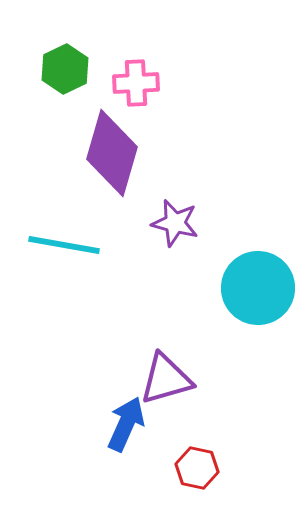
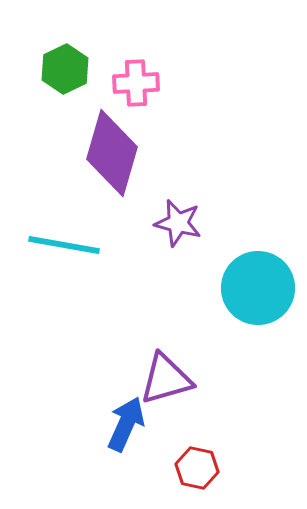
purple star: moved 3 px right
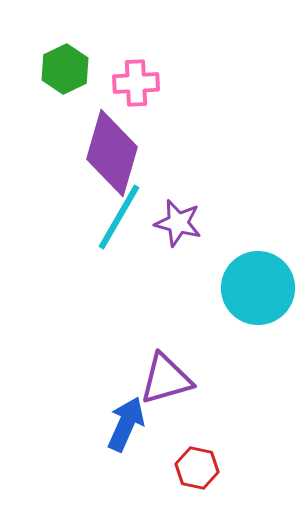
cyan line: moved 55 px right, 28 px up; rotated 70 degrees counterclockwise
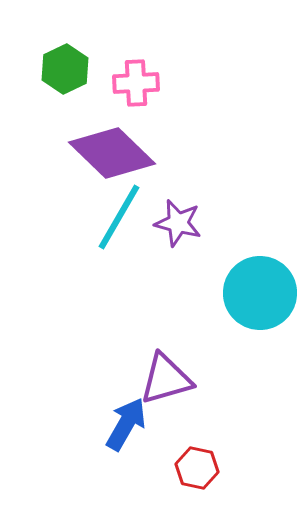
purple diamond: rotated 62 degrees counterclockwise
cyan circle: moved 2 px right, 5 px down
blue arrow: rotated 6 degrees clockwise
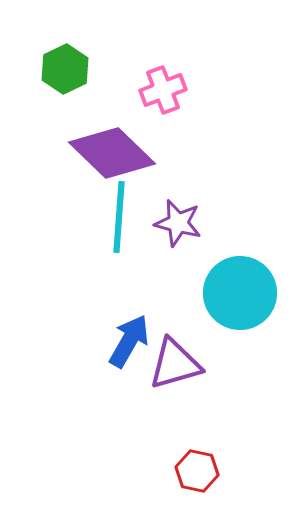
pink cross: moved 27 px right, 7 px down; rotated 18 degrees counterclockwise
cyan line: rotated 26 degrees counterclockwise
cyan circle: moved 20 px left
purple triangle: moved 9 px right, 15 px up
blue arrow: moved 3 px right, 83 px up
red hexagon: moved 3 px down
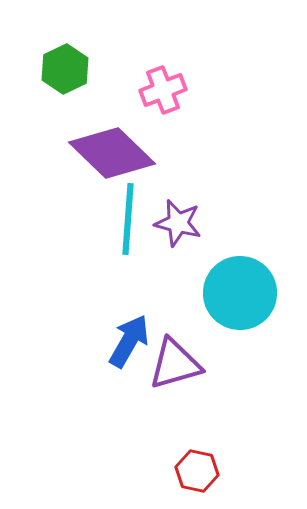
cyan line: moved 9 px right, 2 px down
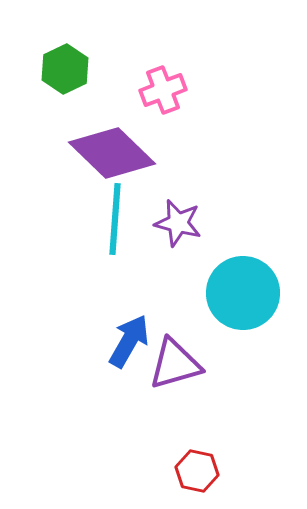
cyan line: moved 13 px left
cyan circle: moved 3 px right
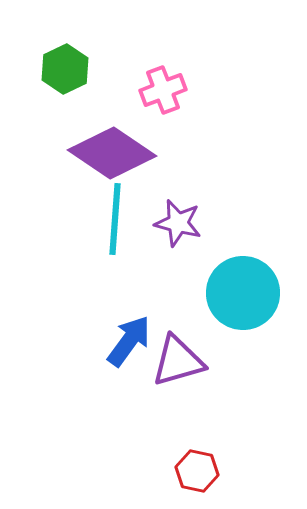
purple diamond: rotated 10 degrees counterclockwise
blue arrow: rotated 6 degrees clockwise
purple triangle: moved 3 px right, 3 px up
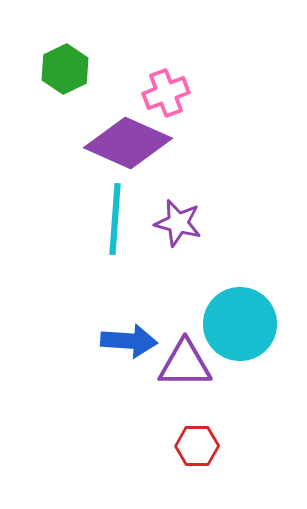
pink cross: moved 3 px right, 3 px down
purple diamond: moved 16 px right, 10 px up; rotated 10 degrees counterclockwise
cyan circle: moved 3 px left, 31 px down
blue arrow: rotated 58 degrees clockwise
purple triangle: moved 7 px right, 3 px down; rotated 16 degrees clockwise
red hexagon: moved 25 px up; rotated 12 degrees counterclockwise
